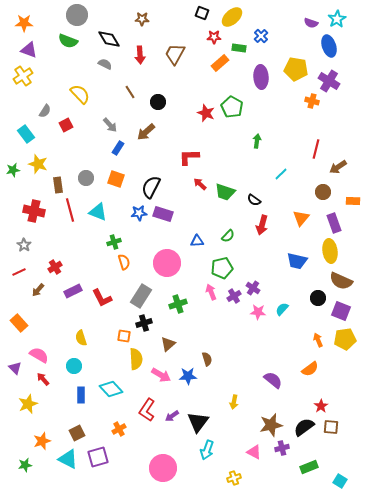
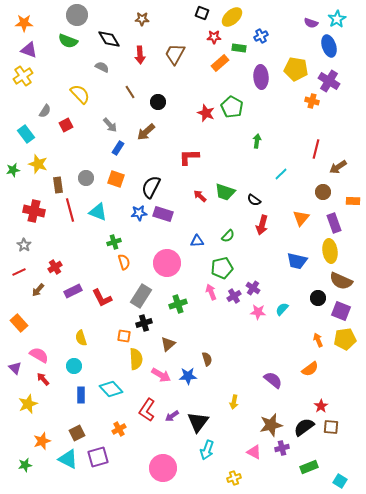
blue cross at (261, 36): rotated 16 degrees clockwise
gray semicircle at (105, 64): moved 3 px left, 3 px down
red arrow at (200, 184): moved 12 px down
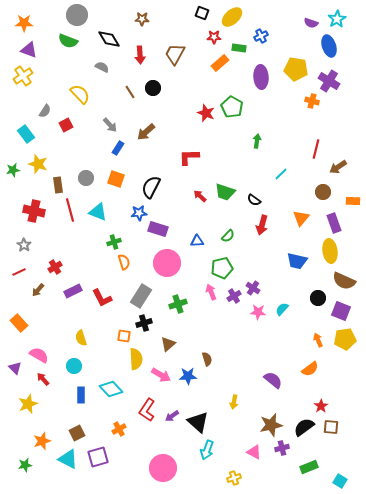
black circle at (158, 102): moved 5 px left, 14 px up
purple rectangle at (163, 214): moved 5 px left, 15 px down
brown semicircle at (341, 281): moved 3 px right
black triangle at (198, 422): rotated 25 degrees counterclockwise
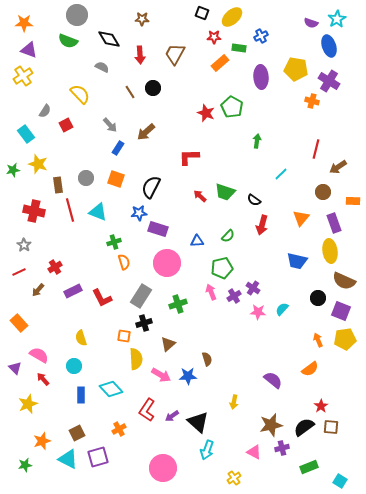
yellow cross at (234, 478): rotated 16 degrees counterclockwise
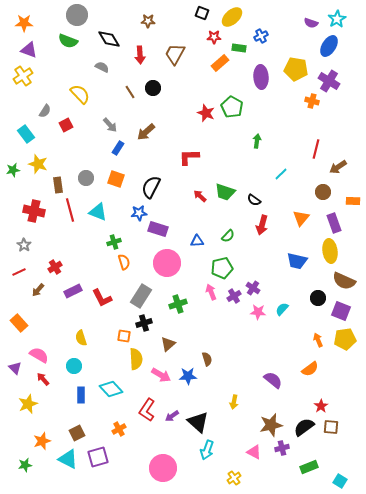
brown star at (142, 19): moved 6 px right, 2 px down
blue ellipse at (329, 46): rotated 50 degrees clockwise
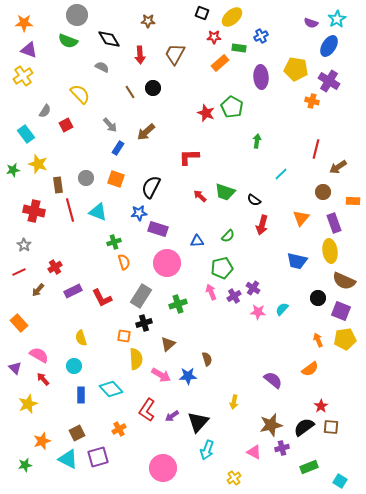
black triangle at (198, 422): rotated 30 degrees clockwise
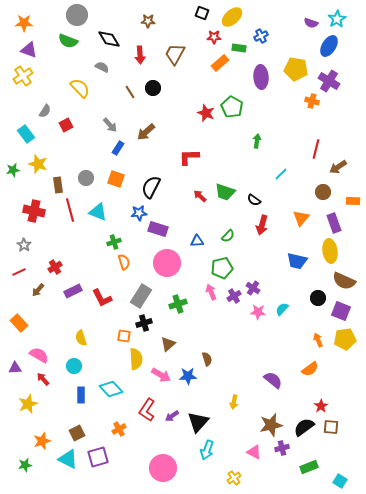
yellow semicircle at (80, 94): moved 6 px up
purple triangle at (15, 368): rotated 48 degrees counterclockwise
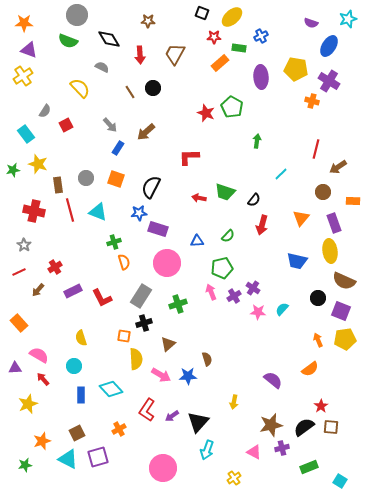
cyan star at (337, 19): moved 11 px right; rotated 12 degrees clockwise
red arrow at (200, 196): moved 1 px left, 2 px down; rotated 32 degrees counterclockwise
black semicircle at (254, 200): rotated 88 degrees counterclockwise
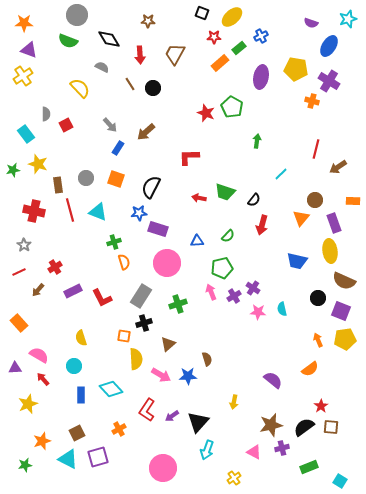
green rectangle at (239, 48): rotated 48 degrees counterclockwise
purple ellipse at (261, 77): rotated 15 degrees clockwise
brown line at (130, 92): moved 8 px up
gray semicircle at (45, 111): moved 1 px right, 3 px down; rotated 32 degrees counterclockwise
brown circle at (323, 192): moved 8 px left, 8 px down
cyan semicircle at (282, 309): rotated 56 degrees counterclockwise
